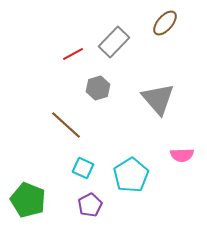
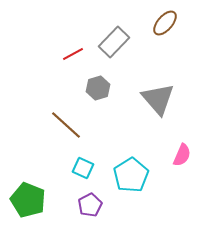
pink semicircle: rotated 65 degrees counterclockwise
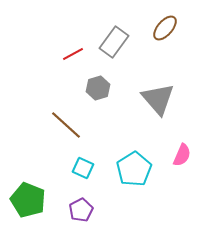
brown ellipse: moved 5 px down
gray rectangle: rotated 8 degrees counterclockwise
cyan pentagon: moved 3 px right, 6 px up
purple pentagon: moved 9 px left, 5 px down
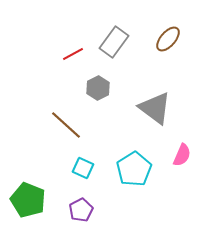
brown ellipse: moved 3 px right, 11 px down
gray hexagon: rotated 10 degrees counterclockwise
gray triangle: moved 3 px left, 9 px down; rotated 12 degrees counterclockwise
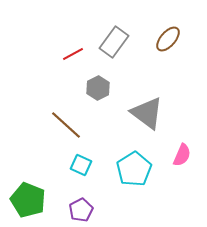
gray triangle: moved 8 px left, 5 px down
cyan square: moved 2 px left, 3 px up
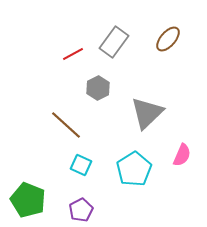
gray triangle: rotated 39 degrees clockwise
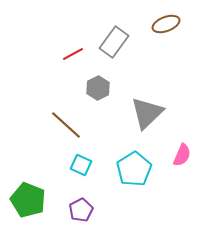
brown ellipse: moved 2 px left, 15 px up; rotated 28 degrees clockwise
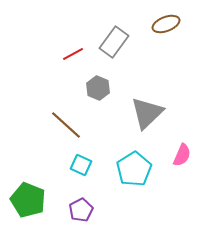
gray hexagon: rotated 10 degrees counterclockwise
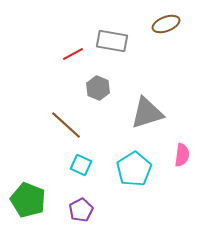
gray rectangle: moved 2 px left, 1 px up; rotated 64 degrees clockwise
gray triangle: rotated 27 degrees clockwise
pink semicircle: rotated 15 degrees counterclockwise
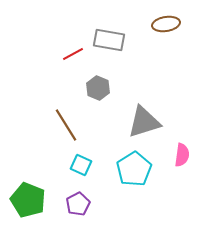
brown ellipse: rotated 12 degrees clockwise
gray rectangle: moved 3 px left, 1 px up
gray triangle: moved 3 px left, 9 px down
brown line: rotated 16 degrees clockwise
purple pentagon: moved 3 px left, 6 px up
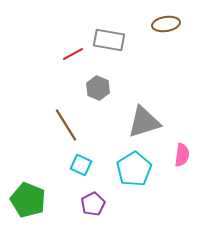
purple pentagon: moved 15 px right
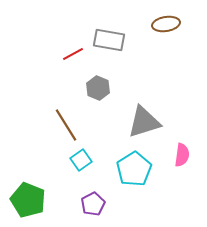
cyan square: moved 5 px up; rotated 30 degrees clockwise
